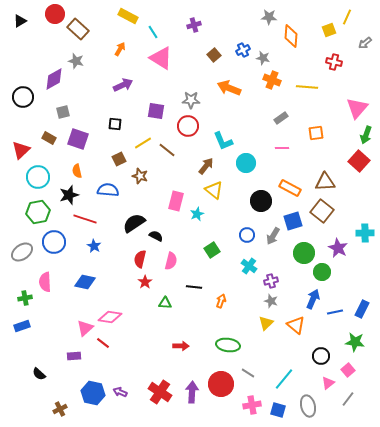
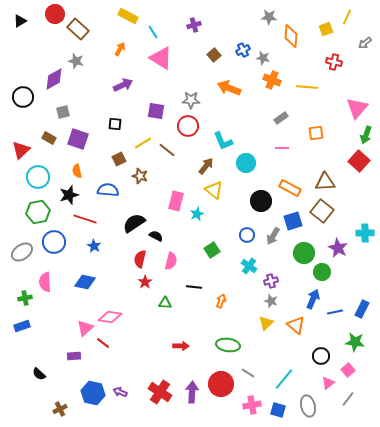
yellow square at (329, 30): moved 3 px left, 1 px up
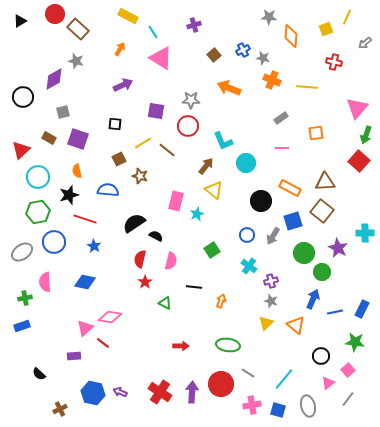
green triangle at (165, 303): rotated 24 degrees clockwise
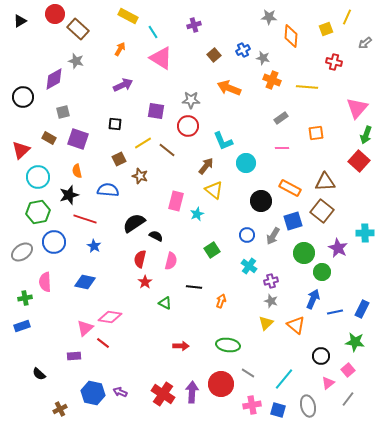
red cross at (160, 392): moved 3 px right, 2 px down
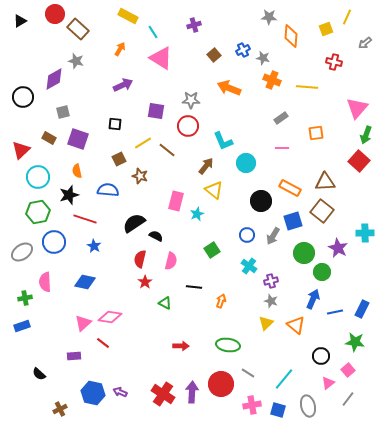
pink triangle at (85, 328): moved 2 px left, 5 px up
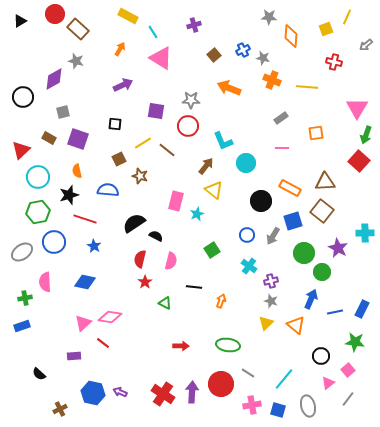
gray arrow at (365, 43): moved 1 px right, 2 px down
pink triangle at (357, 108): rotated 10 degrees counterclockwise
blue arrow at (313, 299): moved 2 px left
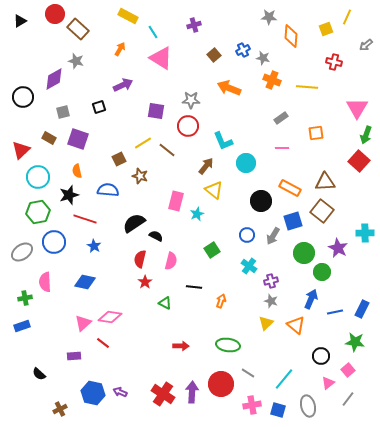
black square at (115, 124): moved 16 px left, 17 px up; rotated 24 degrees counterclockwise
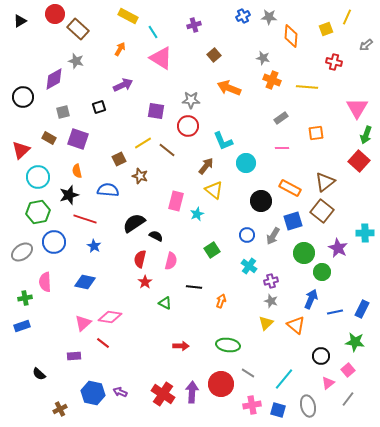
blue cross at (243, 50): moved 34 px up
brown triangle at (325, 182): rotated 35 degrees counterclockwise
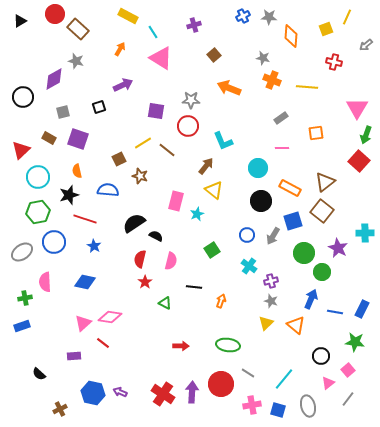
cyan circle at (246, 163): moved 12 px right, 5 px down
blue line at (335, 312): rotated 21 degrees clockwise
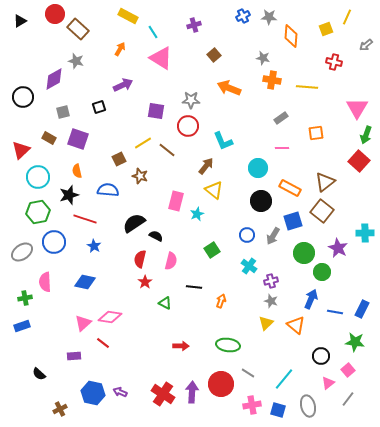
orange cross at (272, 80): rotated 12 degrees counterclockwise
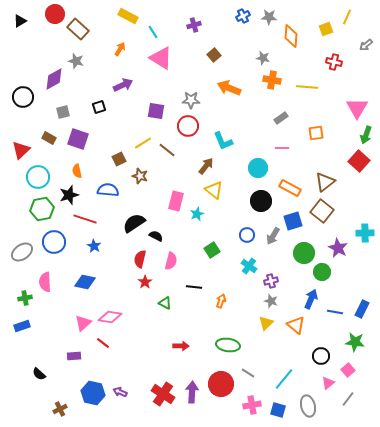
green hexagon at (38, 212): moved 4 px right, 3 px up
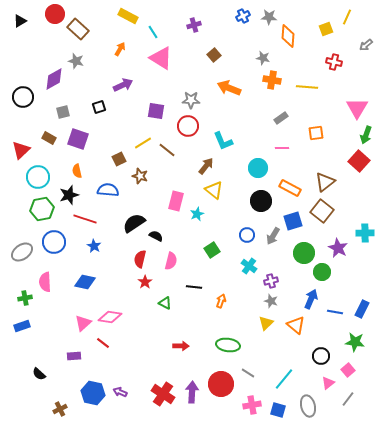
orange diamond at (291, 36): moved 3 px left
